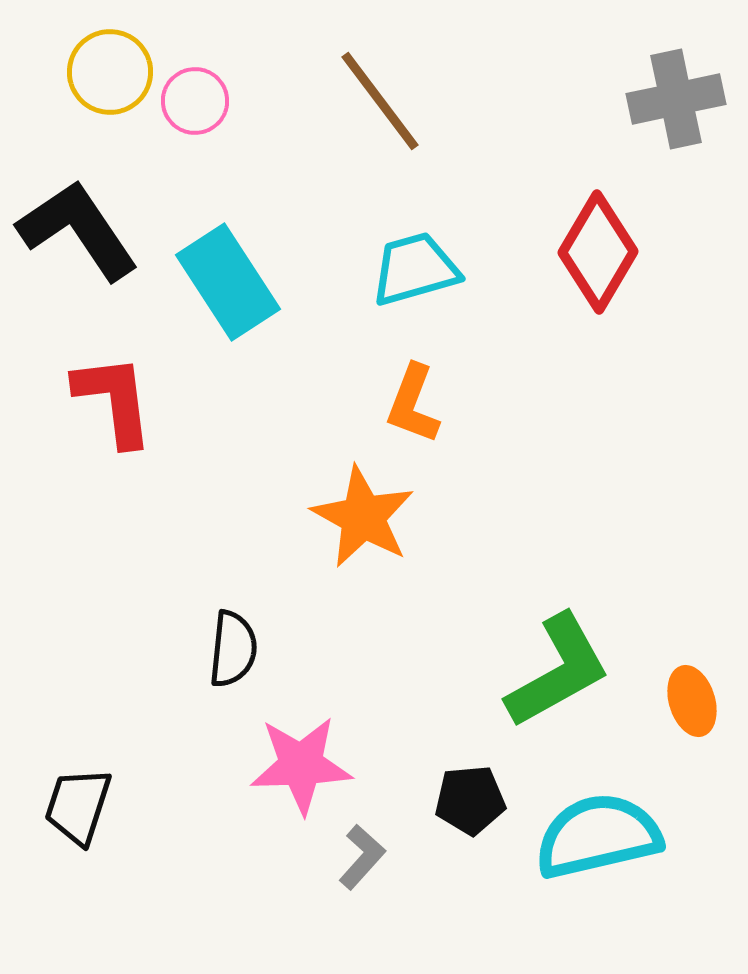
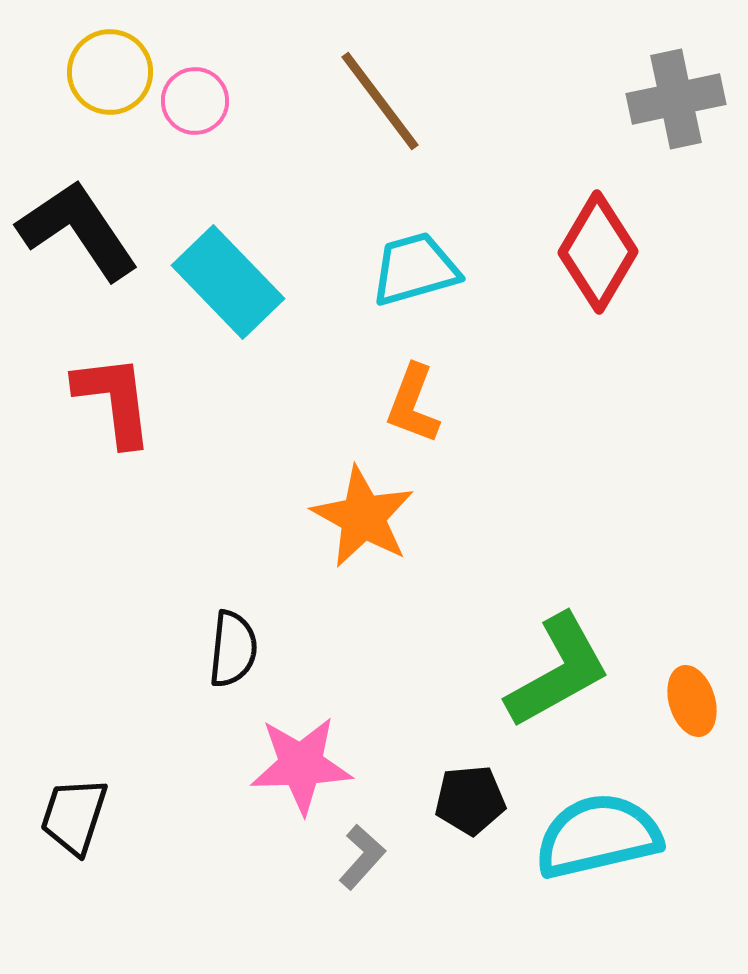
cyan rectangle: rotated 11 degrees counterclockwise
black trapezoid: moved 4 px left, 10 px down
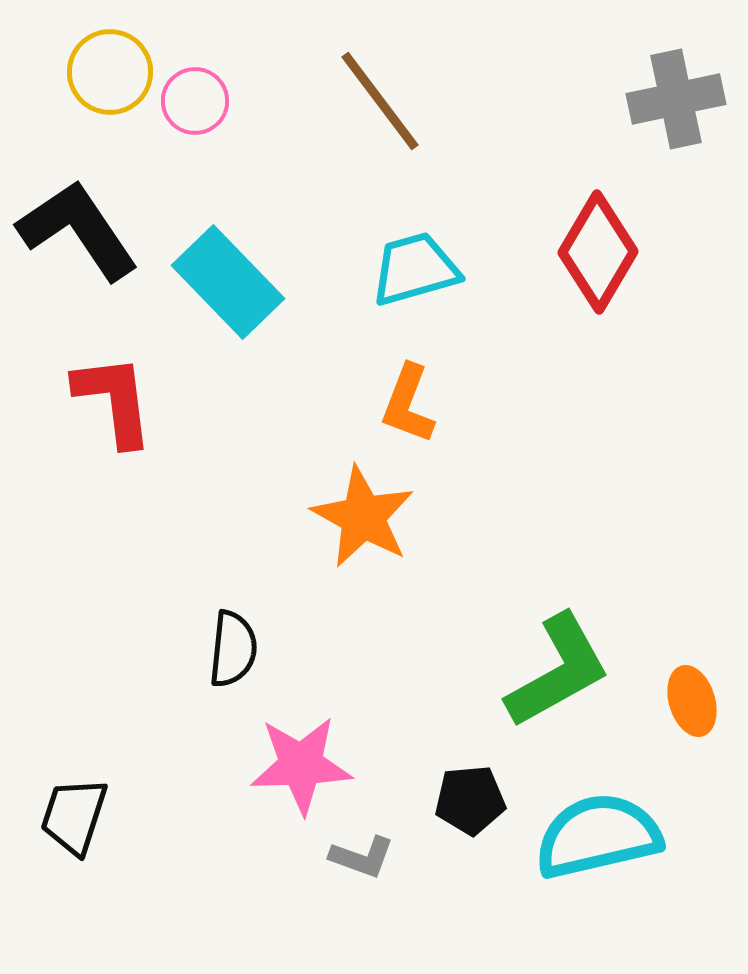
orange L-shape: moved 5 px left
gray L-shape: rotated 68 degrees clockwise
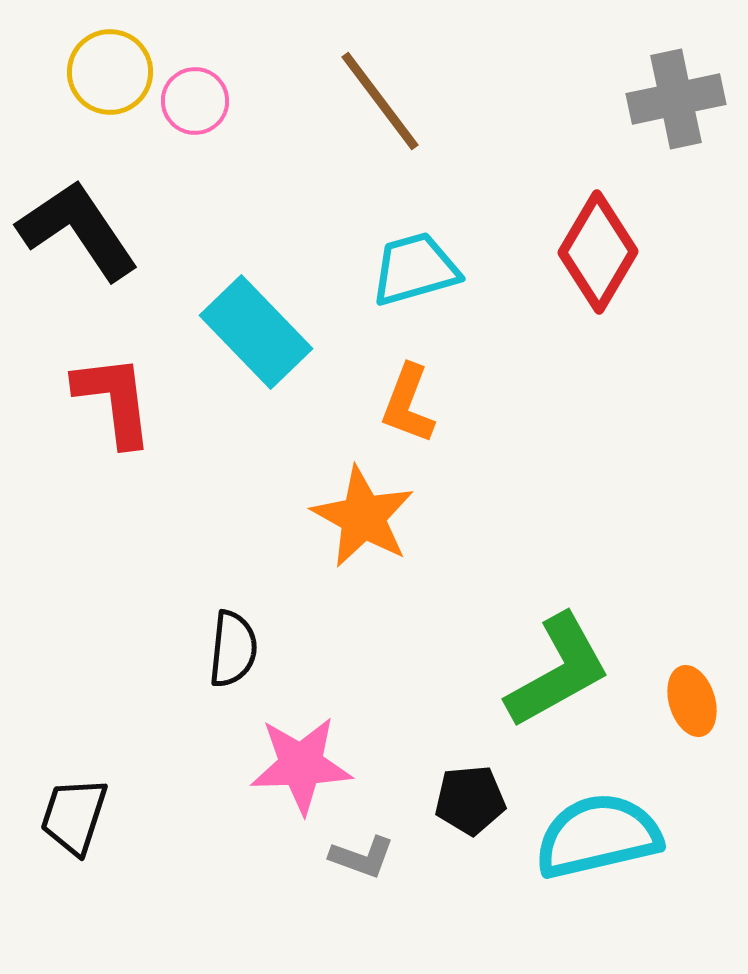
cyan rectangle: moved 28 px right, 50 px down
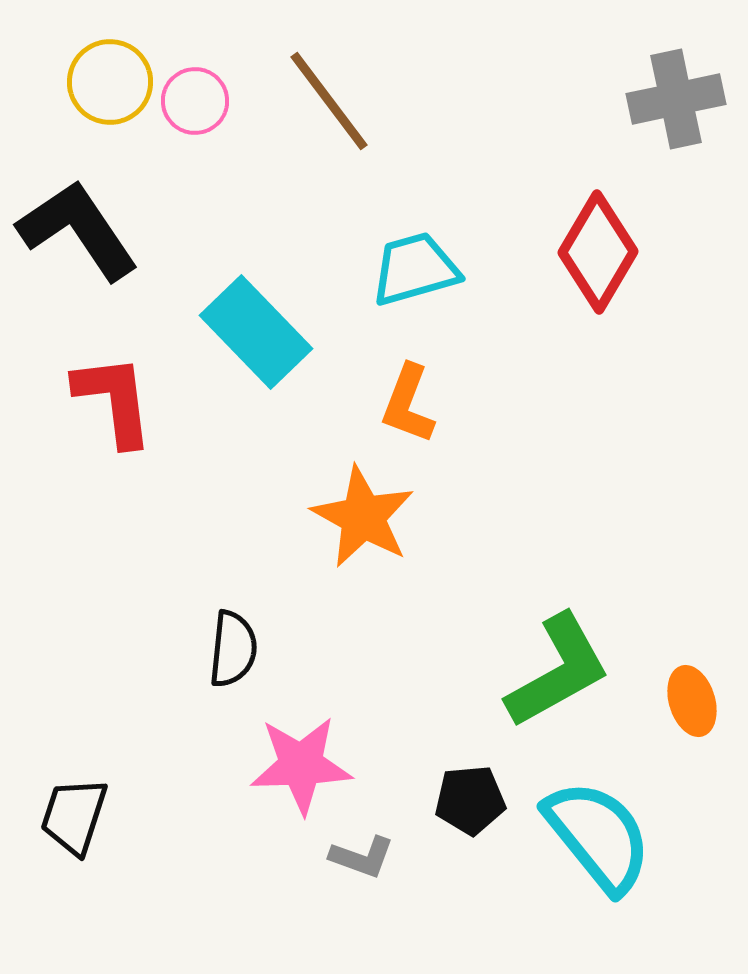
yellow circle: moved 10 px down
brown line: moved 51 px left
cyan semicircle: rotated 64 degrees clockwise
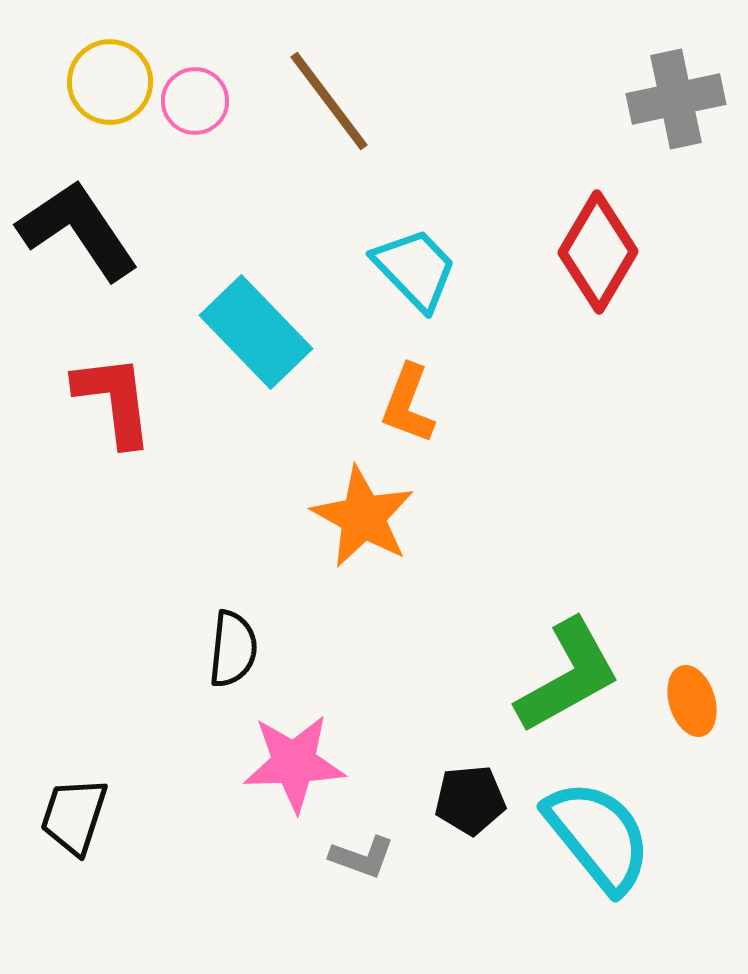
cyan trapezoid: rotated 62 degrees clockwise
green L-shape: moved 10 px right, 5 px down
pink star: moved 7 px left, 2 px up
